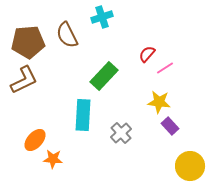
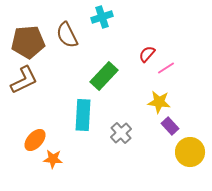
pink line: moved 1 px right
yellow circle: moved 14 px up
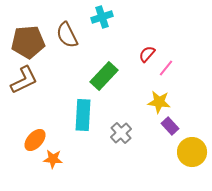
pink line: rotated 18 degrees counterclockwise
yellow circle: moved 2 px right
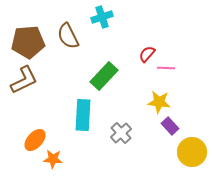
brown semicircle: moved 1 px right, 1 px down
pink line: rotated 54 degrees clockwise
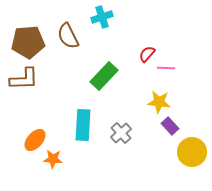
brown L-shape: moved 1 px up; rotated 24 degrees clockwise
cyan rectangle: moved 10 px down
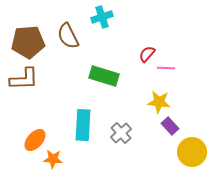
green rectangle: rotated 64 degrees clockwise
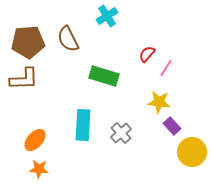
cyan cross: moved 5 px right, 1 px up; rotated 15 degrees counterclockwise
brown semicircle: moved 3 px down
pink line: rotated 60 degrees counterclockwise
purple rectangle: moved 2 px right
orange star: moved 14 px left, 10 px down
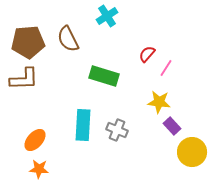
gray cross: moved 4 px left, 3 px up; rotated 25 degrees counterclockwise
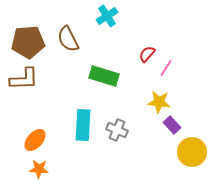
purple rectangle: moved 1 px up
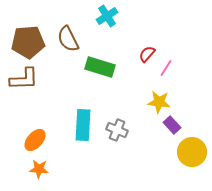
green rectangle: moved 4 px left, 9 px up
